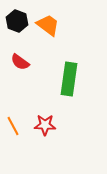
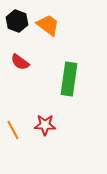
orange line: moved 4 px down
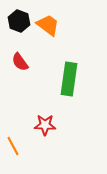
black hexagon: moved 2 px right
red semicircle: rotated 18 degrees clockwise
orange line: moved 16 px down
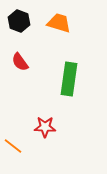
orange trapezoid: moved 11 px right, 2 px up; rotated 20 degrees counterclockwise
red star: moved 2 px down
orange line: rotated 24 degrees counterclockwise
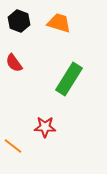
red semicircle: moved 6 px left, 1 px down
green rectangle: rotated 24 degrees clockwise
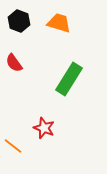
red star: moved 1 px left, 1 px down; rotated 20 degrees clockwise
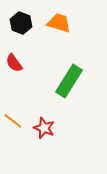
black hexagon: moved 2 px right, 2 px down
green rectangle: moved 2 px down
orange line: moved 25 px up
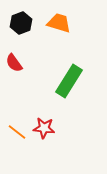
black hexagon: rotated 20 degrees clockwise
orange line: moved 4 px right, 11 px down
red star: rotated 15 degrees counterclockwise
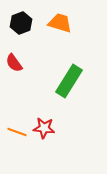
orange trapezoid: moved 1 px right
orange line: rotated 18 degrees counterclockwise
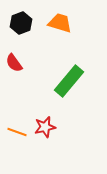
green rectangle: rotated 8 degrees clockwise
red star: moved 1 px right, 1 px up; rotated 20 degrees counterclockwise
